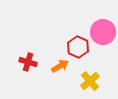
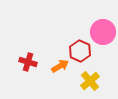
red hexagon: moved 2 px right, 4 px down
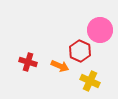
pink circle: moved 3 px left, 2 px up
orange arrow: rotated 54 degrees clockwise
yellow cross: rotated 24 degrees counterclockwise
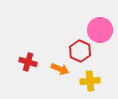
orange arrow: moved 3 px down
yellow cross: rotated 30 degrees counterclockwise
